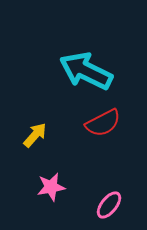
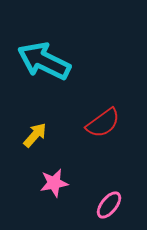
cyan arrow: moved 42 px left, 10 px up
red semicircle: rotated 9 degrees counterclockwise
pink star: moved 3 px right, 4 px up
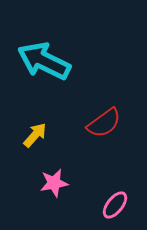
red semicircle: moved 1 px right
pink ellipse: moved 6 px right
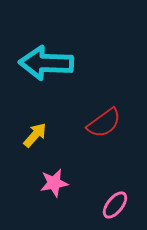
cyan arrow: moved 2 px right, 2 px down; rotated 24 degrees counterclockwise
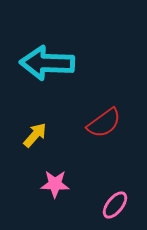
cyan arrow: moved 1 px right
pink star: moved 1 px right, 1 px down; rotated 12 degrees clockwise
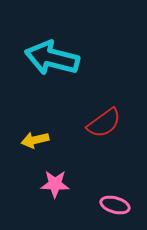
cyan arrow: moved 5 px right, 5 px up; rotated 12 degrees clockwise
yellow arrow: moved 5 px down; rotated 144 degrees counterclockwise
pink ellipse: rotated 68 degrees clockwise
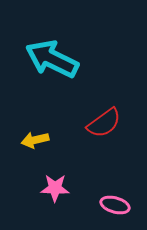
cyan arrow: moved 1 px down; rotated 12 degrees clockwise
pink star: moved 4 px down
